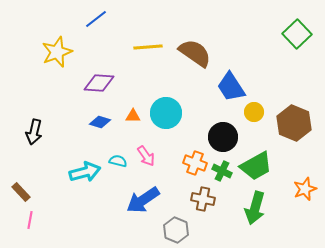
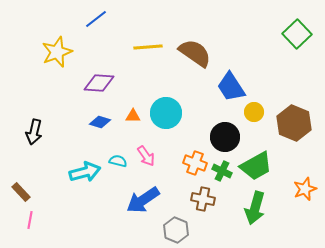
black circle: moved 2 px right
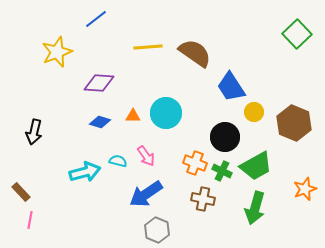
blue arrow: moved 3 px right, 6 px up
gray hexagon: moved 19 px left
